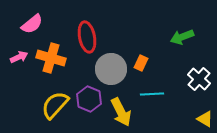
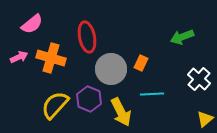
yellow triangle: rotated 48 degrees clockwise
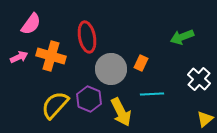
pink semicircle: moved 1 px left; rotated 15 degrees counterclockwise
orange cross: moved 2 px up
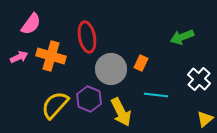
cyan line: moved 4 px right, 1 px down; rotated 10 degrees clockwise
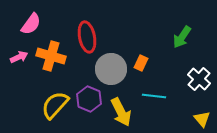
green arrow: rotated 35 degrees counterclockwise
cyan line: moved 2 px left, 1 px down
yellow triangle: moved 3 px left; rotated 30 degrees counterclockwise
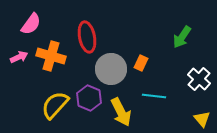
purple hexagon: moved 1 px up
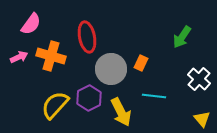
purple hexagon: rotated 10 degrees clockwise
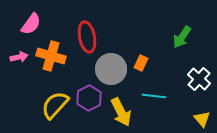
pink arrow: rotated 12 degrees clockwise
